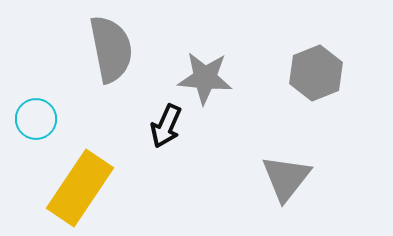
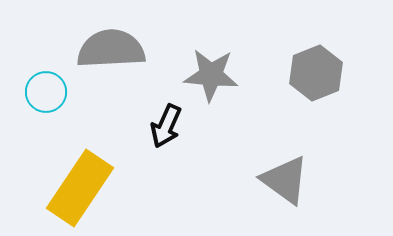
gray semicircle: rotated 82 degrees counterclockwise
gray star: moved 6 px right, 3 px up
cyan circle: moved 10 px right, 27 px up
gray triangle: moved 1 px left, 2 px down; rotated 32 degrees counterclockwise
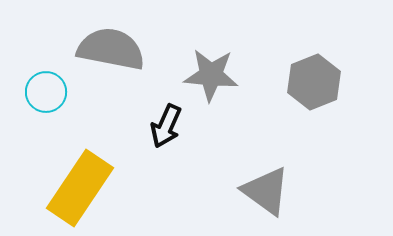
gray semicircle: rotated 14 degrees clockwise
gray hexagon: moved 2 px left, 9 px down
gray triangle: moved 19 px left, 11 px down
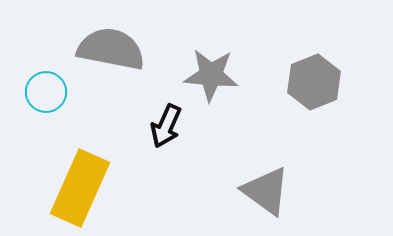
yellow rectangle: rotated 10 degrees counterclockwise
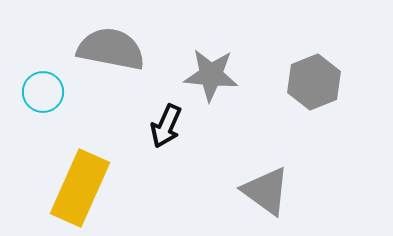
cyan circle: moved 3 px left
